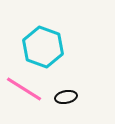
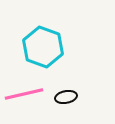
pink line: moved 5 px down; rotated 45 degrees counterclockwise
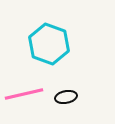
cyan hexagon: moved 6 px right, 3 px up
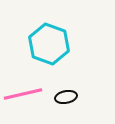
pink line: moved 1 px left
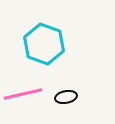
cyan hexagon: moved 5 px left
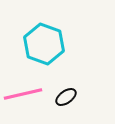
black ellipse: rotated 25 degrees counterclockwise
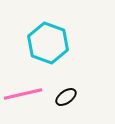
cyan hexagon: moved 4 px right, 1 px up
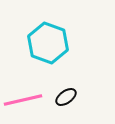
pink line: moved 6 px down
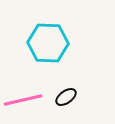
cyan hexagon: rotated 18 degrees counterclockwise
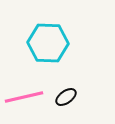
pink line: moved 1 px right, 3 px up
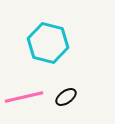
cyan hexagon: rotated 12 degrees clockwise
